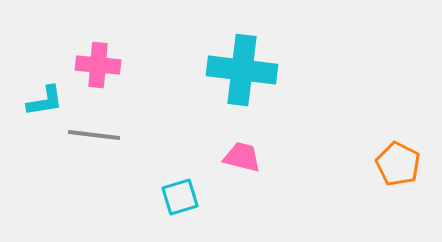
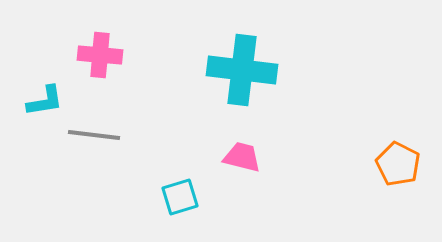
pink cross: moved 2 px right, 10 px up
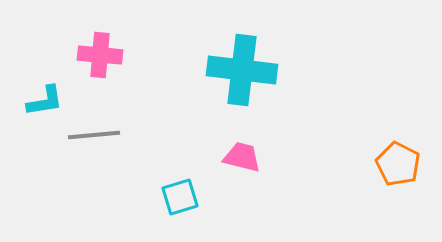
gray line: rotated 12 degrees counterclockwise
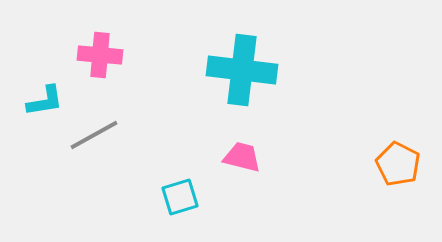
gray line: rotated 24 degrees counterclockwise
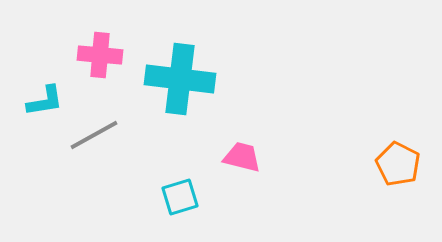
cyan cross: moved 62 px left, 9 px down
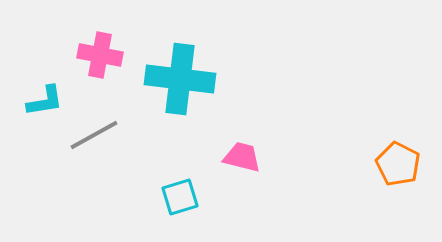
pink cross: rotated 6 degrees clockwise
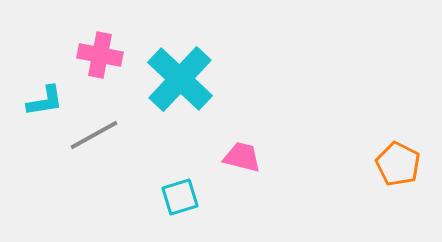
cyan cross: rotated 36 degrees clockwise
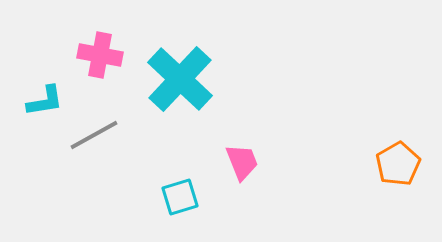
pink trapezoid: moved 5 px down; rotated 54 degrees clockwise
orange pentagon: rotated 15 degrees clockwise
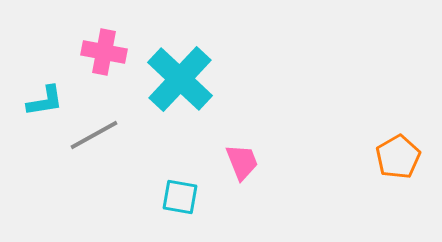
pink cross: moved 4 px right, 3 px up
orange pentagon: moved 7 px up
cyan square: rotated 27 degrees clockwise
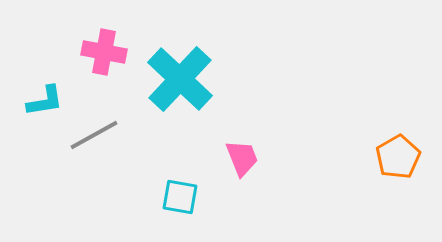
pink trapezoid: moved 4 px up
